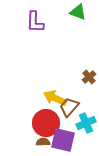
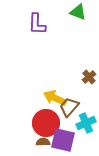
purple L-shape: moved 2 px right, 2 px down
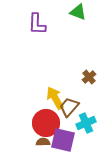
yellow arrow: rotated 35 degrees clockwise
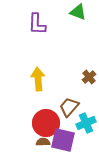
yellow arrow: moved 17 px left, 19 px up; rotated 25 degrees clockwise
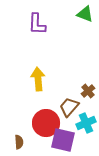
green triangle: moved 7 px right, 2 px down
brown cross: moved 1 px left, 14 px down
brown semicircle: moved 24 px left; rotated 88 degrees clockwise
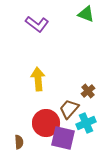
green triangle: moved 1 px right
purple L-shape: rotated 55 degrees counterclockwise
brown trapezoid: moved 2 px down
purple square: moved 2 px up
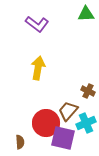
green triangle: rotated 24 degrees counterclockwise
yellow arrow: moved 11 px up; rotated 15 degrees clockwise
brown cross: rotated 24 degrees counterclockwise
brown trapezoid: moved 1 px left, 2 px down
brown semicircle: moved 1 px right
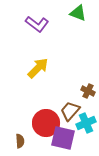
green triangle: moved 8 px left, 1 px up; rotated 24 degrees clockwise
yellow arrow: rotated 35 degrees clockwise
brown trapezoid: moved 2 px right
brown semicircle: moved 1 px up
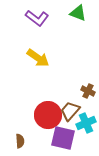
purple L-shape: moved 6 px up
yellow arrow: moved 10 px up; rotated 80 degrees clockwise
red circle: moved 2 px right, 8 px up
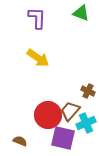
green triangle: moved 3 px right
purple L-shape: rotated 125 degrees counterclockwise
brown semicircle: rotated 64 degrees counterclockwise
